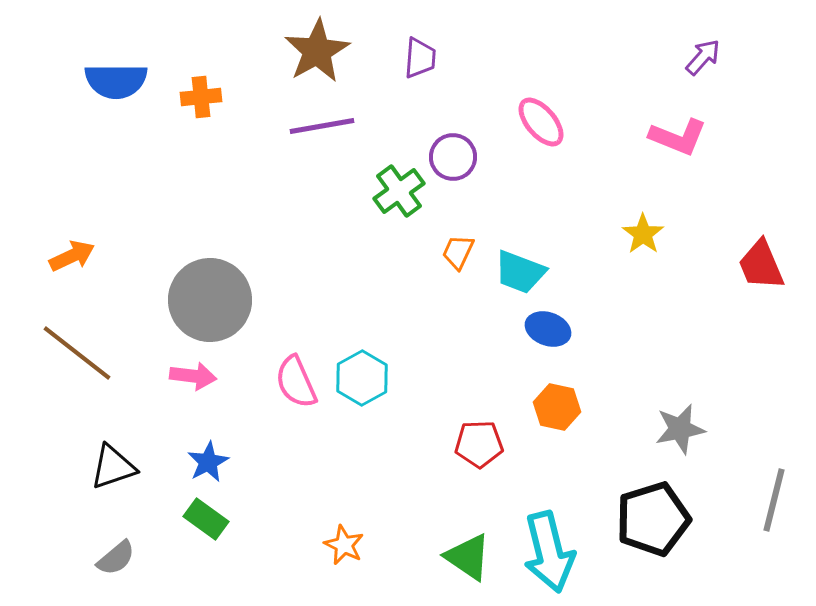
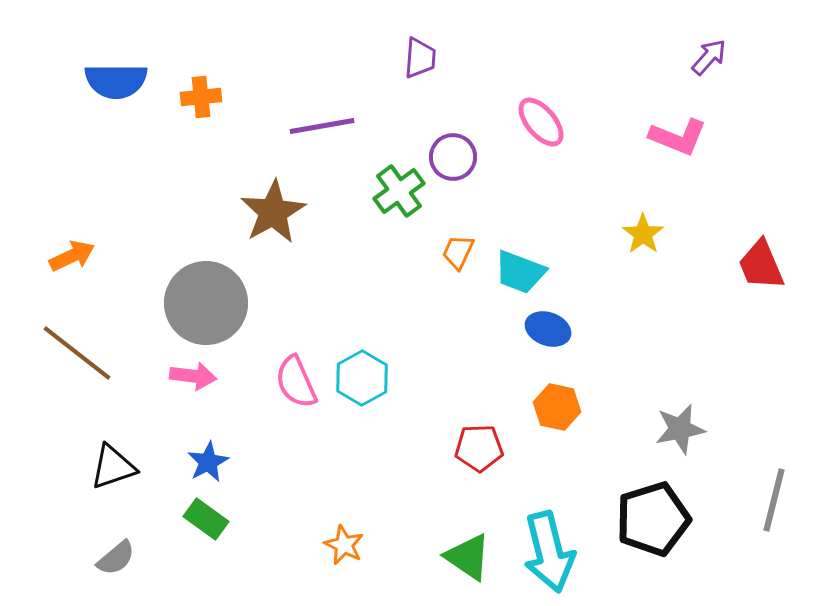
brown star: moved 44 px left, 161 px down
purple arrow: moved 6 px right
gray circle: moved 4 px left, 3 px down
red pentagon: moved 4 px down
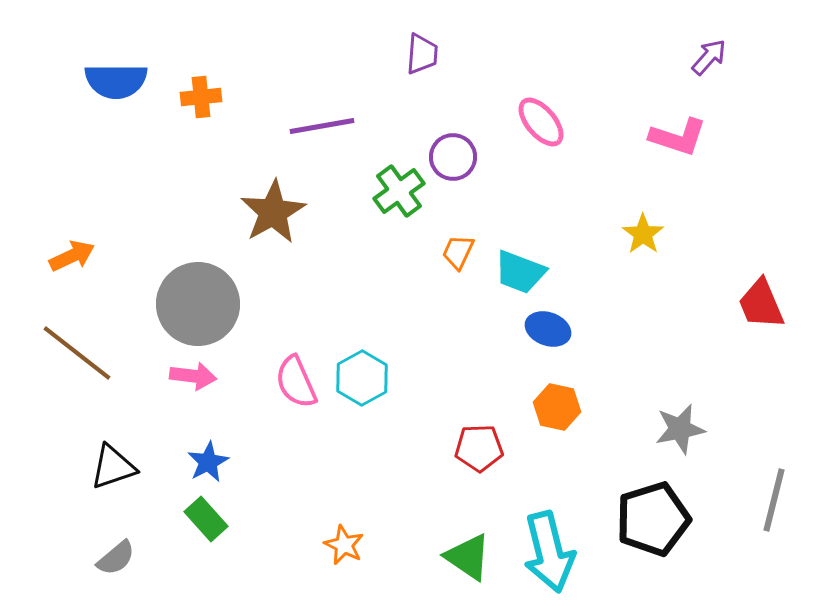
purple trapezoid: moved 2 px right, 4 px up
pink L-shape: rotated 4 degrees counterclockwise
red trapezoid: moved 39 px down
gray circle: moved 8 px left, 1 px down
green rectangle: rotated 12 degrees clockwise
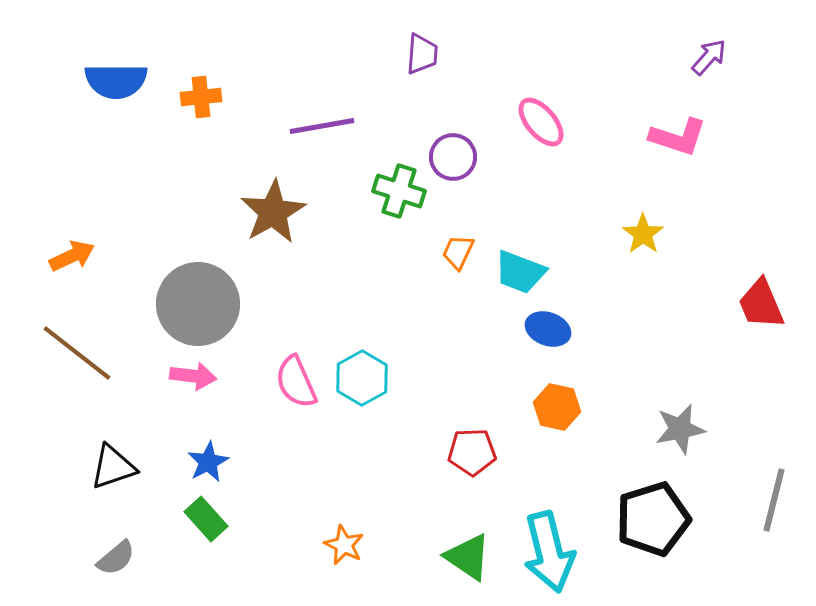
green cross: rotated 36 degrees counterclockwise
red pentagon: moved 7 px left, 4 px down
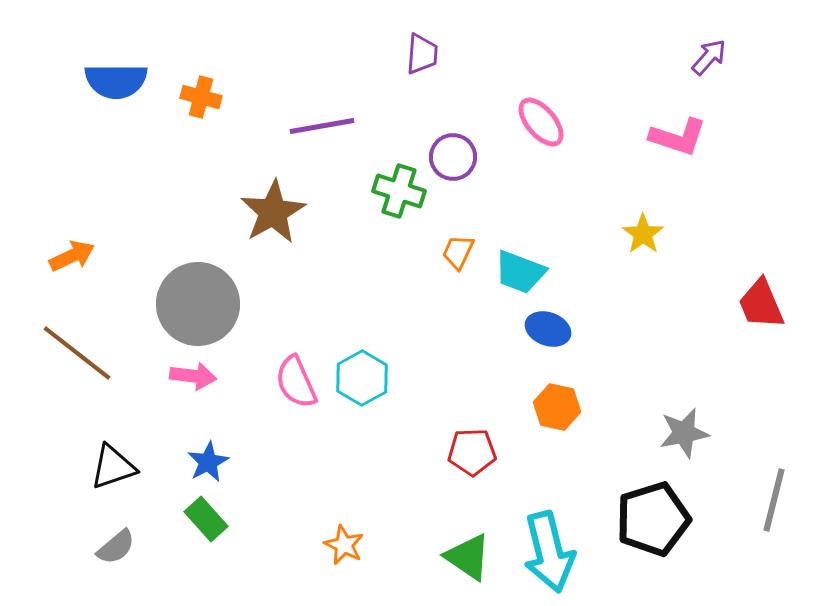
orange cross: rotated 21 degrees clockwise
gray star: moved 4 px right, 4 px down
gray semicircle: moved 11 px up
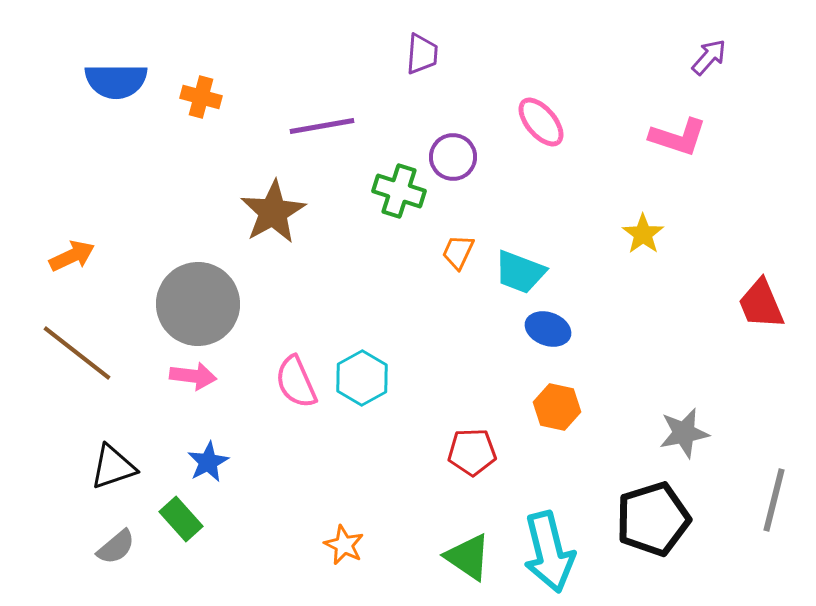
green rectangle: moved 25 px left
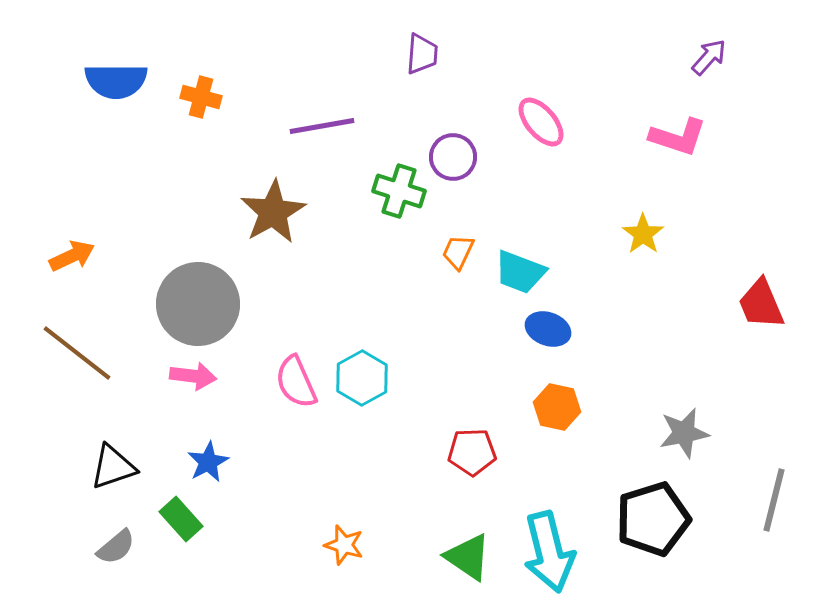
orange star: rotated 9 degrees counterclockwise
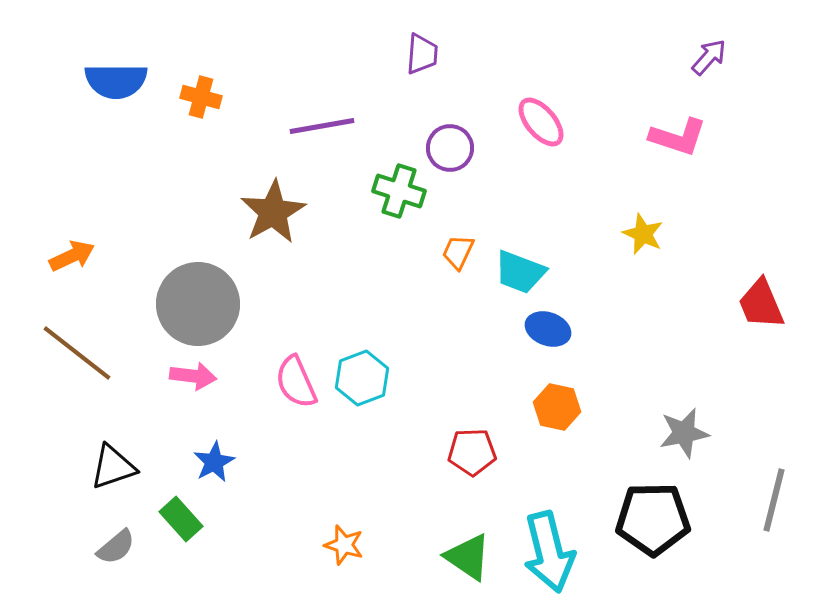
purple circle: moved 3 px left, 9 px up
yellow star: rotated 12 degrees counterclockwise
cyan hexagon: rotated 8 degrees clockwise
blue star: moved 6 px right
black pentagon: rotated 16 degrees clockwise
